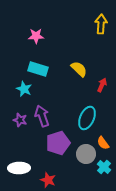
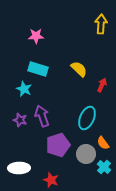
purple pentagon: moved 2 px down
red star: moved 3 px right
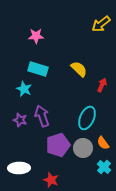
yellow arrow: rotated 132 degrees counterclockwise
gray circle: moved 3 px left, 6 px up
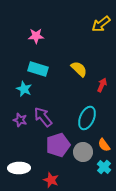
purple arrow: moved 1 px right, 1 px down; rotated 20 degrees counterclockwise
orange semicircle: moved 1 px right, 2 px down
gray circle: moved 4 px down
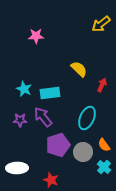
cyan rectangle: moved 12 px right, 24 px down; rotated 24 degrees counterclockwise
purple star: rotated 16 degrees counterclockwise
white ellipse: moved 2 px left
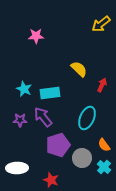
gray circle: moved 1 px left, 6 px down
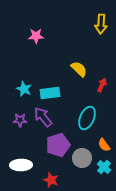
yellow arrow: rotated 48 degrees counterclockwise
white ellipse: moved 4 px right, 3 px up
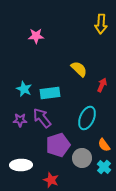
purple arrow: moved 1 px left, 1 px down
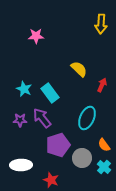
cyan rectangle: rotated 60 degrees clockwise
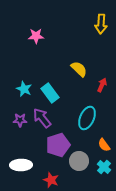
gray circle: moved 3 px left, 3 px down
